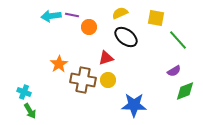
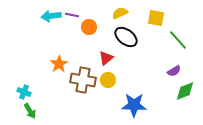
red triangle: rotated 21 degrees counterclockwise
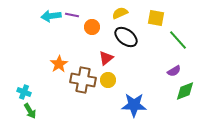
orange circle: moved 3 px right
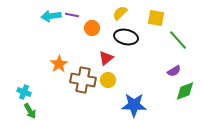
yellow semicircle: rotated 21 degrees counterclockwise
orange circle: moved 1 px down
black ellipse: rotated 25 degrees counterclockwise
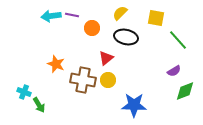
orange star: moved 3 px left; rotated 18 degrees counterclockwise
green arrow: moved 9 px right, 6 px up
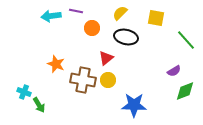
purple line: moved 4 px right, 4 px up
green line: moved 8 px right
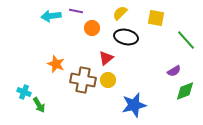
blue star: rotated 15 degrees counterclockwise
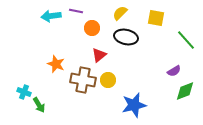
red triangle: moved 7 px left, 3 px up
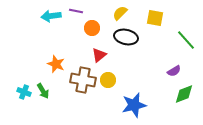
yellow square: moved 1 px left
green diamond: moved 1 px left, 3 px down
green arrow: moved 4 px right, 14 px up
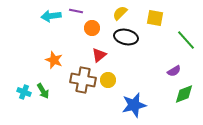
orange star: moved 2 px left, 4 px up
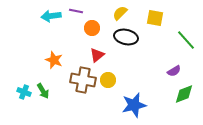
red triangle: moved 2 px left
